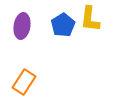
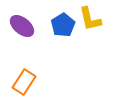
yellow L-shape: rotated 20 degrees counterclockwise
purple ellipse: rotated 60 degrees counterclockwise
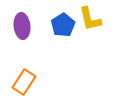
purple ellipse: rotated 45 degrees clockwise
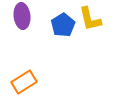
purple ellipse: moved 10 px up
orange rectangle: rotated 25 degrees clockwise
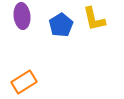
yellow L-shape: moved 4 px right
blue pentagon: moved 2 px left
